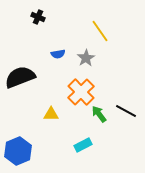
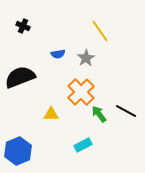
black cross: moved 15 px left, 9 px down
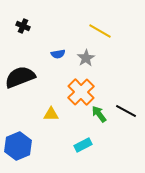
yellow line: rotated 25 degrees counterclockwise
blue hexagon: moved 5 px up
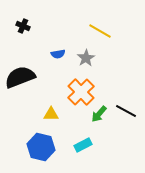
green arrow: rotated 102 degrees counterclockwise
blue hexagon: moved 23 px right, 1 px down; rotated 24 degrees counterclockwise
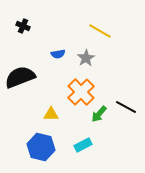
black line: moved 4 px up
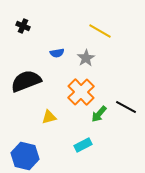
blue semicircle: moved 1 px left, 1 px up
black semicircle: moved 6 px right, 4 px down
yellow triangle: moved 2 px left, 3 px down; rotated 14 degrees counterclockwise
blue hexagon: moved 16 px left, 9 px down
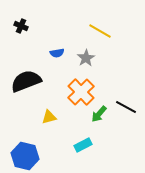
black cross: moved 2 px left
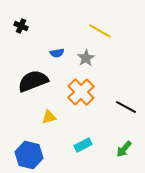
black semicircle: moved 7 px right
green arrow: moved 25 px right, 35 px down
blue hexagon: moved 4 px right, 1 px up
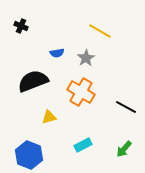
orange cross: rotated 16 degrees counterclockwise
blue hexagon: rotated 8 degrees clockwise
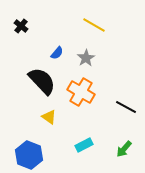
black cross: rotated 16 degrees clockwise
yellow line: moved 6 px left, 6 px up
blue semicircle: rotated 40 degrees counterclockwise
black semicircle: moved 9 px right; rotated 68 degrees clockwise
yellow triangle: rotated 49 degrees clockwise
cyan rectangle: moved 1 px right
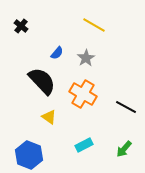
orange cross: moved 2 px right, 2 px down
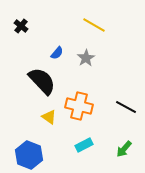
orange cross: moved 4 px left, 12 px down; rotated 16 degrees counterclockwise
